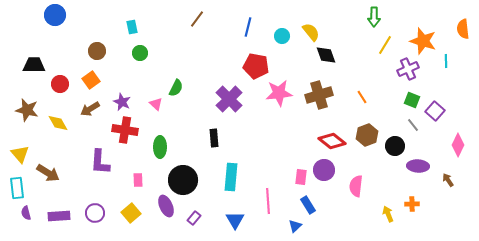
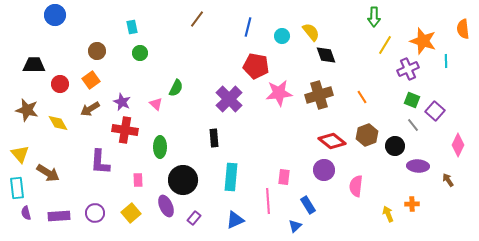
pink rectangle at (301, 177): moved 17 px left
blue triangle at (235, 220): rotated 36 degrees clockwise
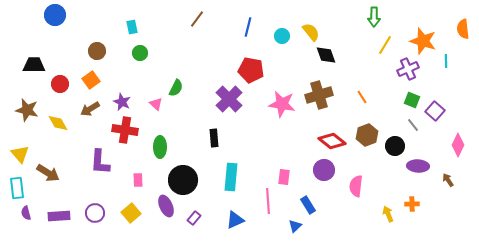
red pentagon at (256, 66): moved 5 px left, 4 px down
pink star at (279, 93): moved 3 px right, 11 px down; rotated 16 degrees clockwise
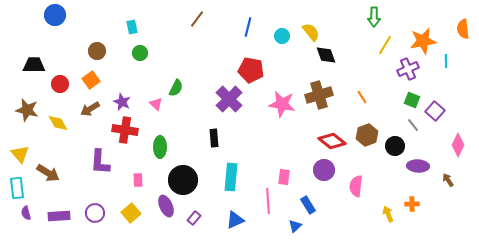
orange star at (423, 41): rotated 28 degrees counterclockwise
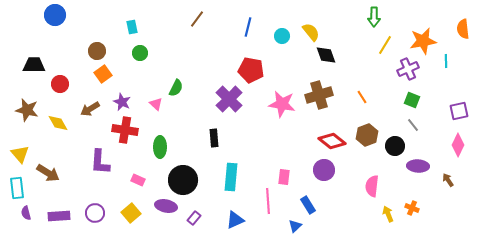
orange square at (91, 80): moved 12 px right, 6 px up
purple square at (435, 111): moved 24 px right; rotated 36 degrees clockwise
pink rectangle at (138, 180): rotated 64 degrees counterclockwise
pink semicircle at (356, 186): moved 16 px right
orange cross at (412, 204): moved 4 px down; rotated 24 degrees clockwise
purple ellipse at (166, 206): rotated 55 degrees counterclockwise
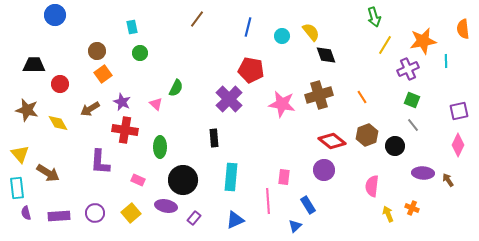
green arrow at (374, 17): rotated 18 degrees counterclockwise
purple ellipse at (418, 166): moved 5 px right, 7 px down
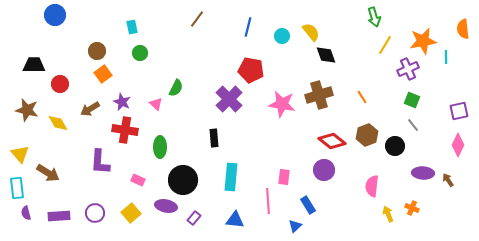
cyan line at (446, 61): moved 4 px up
blue triangle at (235, 220): rotated 30 degrees clockwise
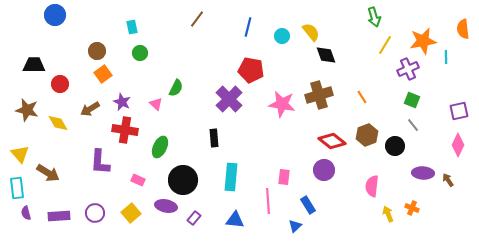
green ellipse at (160, 147): rotated 25 degrees clockwise
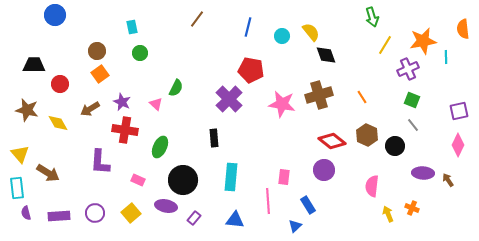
green arrow at (374, 17): moved 2 px left
orange square at (103, 74): moved 3 px left
brown hexagon at (367, 135): rotated 15 degrees counterclockwise
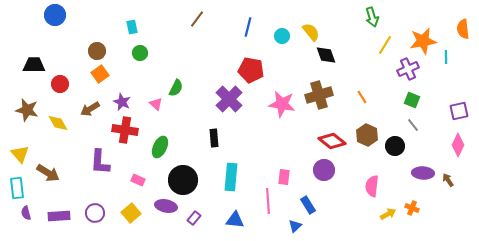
yellow arrow at (388, 214): rotated 84 degrees clockwise
